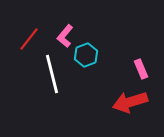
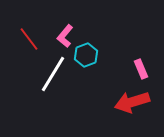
red line: rotated 75 degrees counterclockwise
white line: moved 1 px right; rotated 45 degrees clockwise
red arrow: moved 2 px right
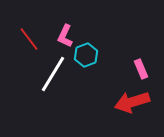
pink L-shape: rotated 15 degrees counterclockwise
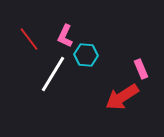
cyan hexagon: rotated 25 degrees clockwise
red arrow: moved 10 px left, 5 px up; rotated 16 degrees counterclockwise
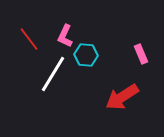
pink rectangle: moved 15 px up
